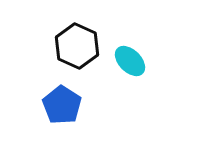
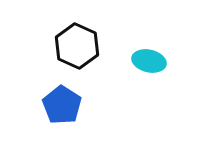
cyan ellipse: moved 19 px right; rotated 32 degrees counterclockwise
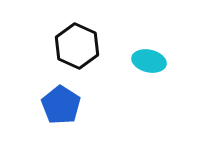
blue pentagon: moved 1 px left
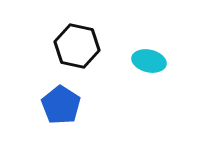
black hexagon: rotated 12 degrees counterclockwise
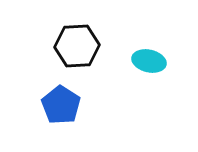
black hexagon: rotated 15 degrees counterclockwise
